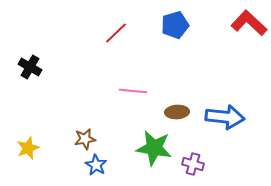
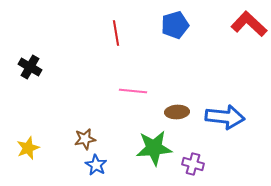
red L-shape: moved 1 px down
red line: rotated 55 degrees counterclockwise
green star: rotated 15 degrees counterclockwise
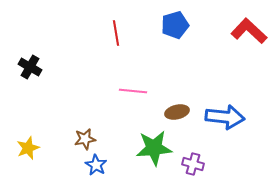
red L-shape: moved 7 px down
brown ellipse: rotated 10 degrees counterclockwise
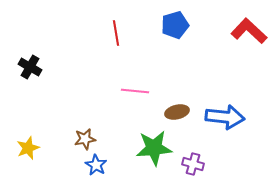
pink line: moved 2 px right
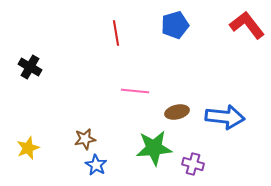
red L-shape: moved 2 px left, 6 px up; rotated 9 degrees clockwise
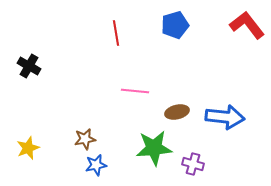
black cross: moved 1 px left, 1 px up
blue star: rotated 30 degrees clockwise
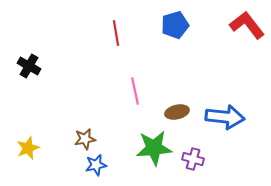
pink line: rotated 72 degrees clockwise
purple cross: moved 5 px up
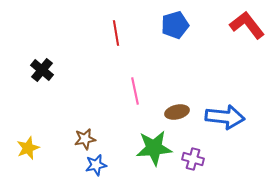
black cross: moved 13 px right, 4 px down; rotated 10 degrees clockwise
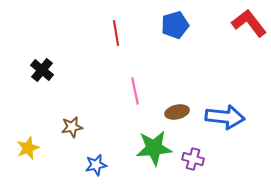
red L-shape: moved 2 px right, 2 px up
brown star: moved 13 px left, 12 px up
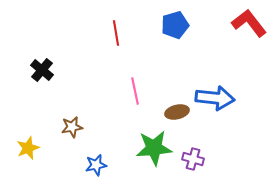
blue arrow: moved 10 px left, 19 px up
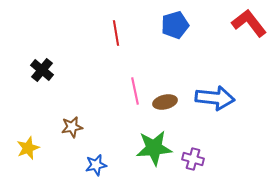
brown ellipse: moved 12 px left, 10 px up
